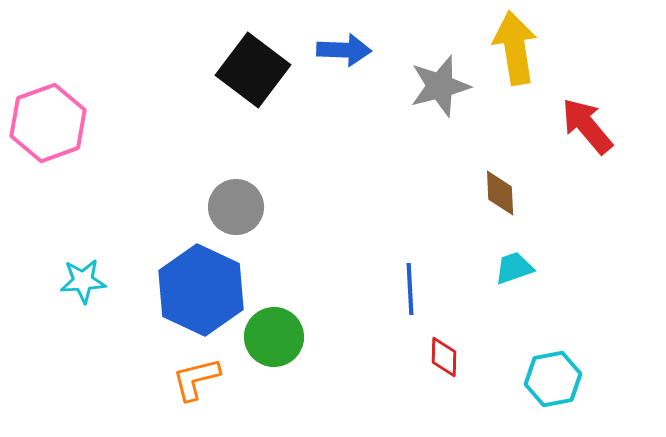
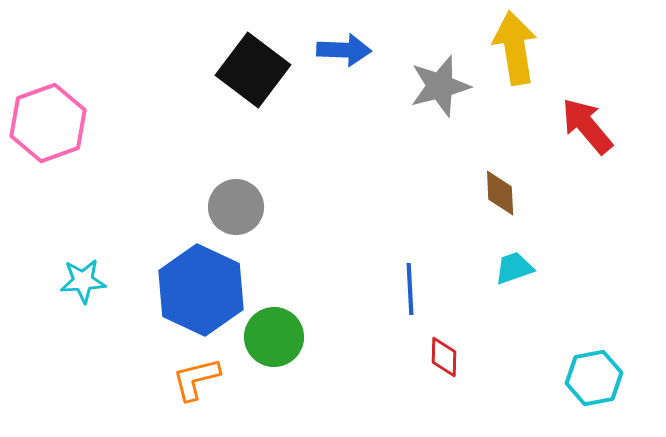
cyan hexagon: moved 41 px right, 1 px up
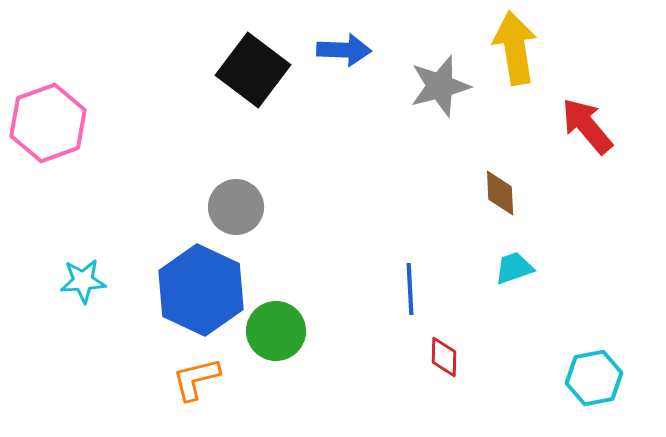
green circle: moved 2 px right, 6 px up
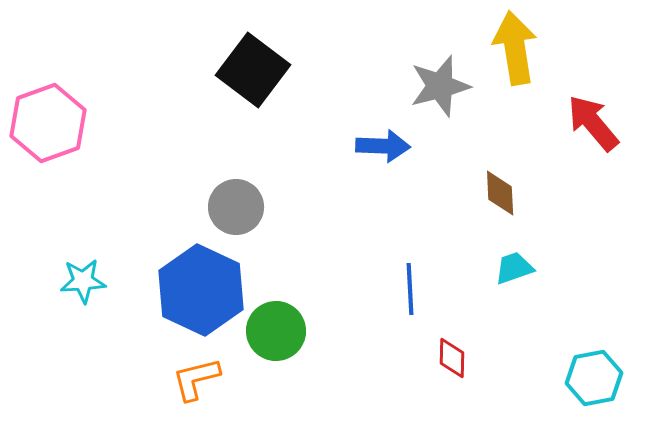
blue arrow: moved 39 px right, 96 px down
red arrow: moved 6 px right, 3 px up
red diamond: moved 8 px right, 1 px down
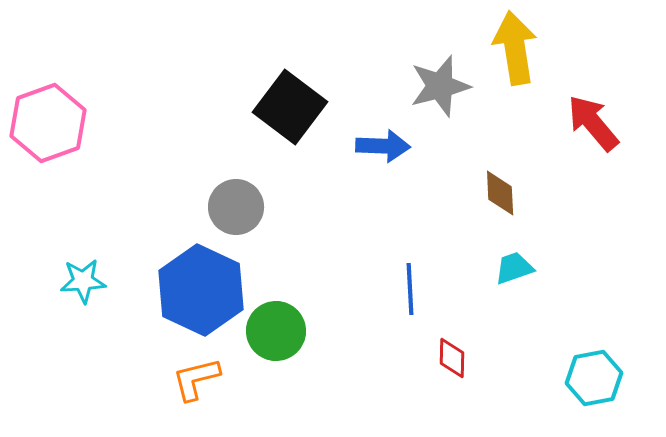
black square: moved 37 px right, 37 px down
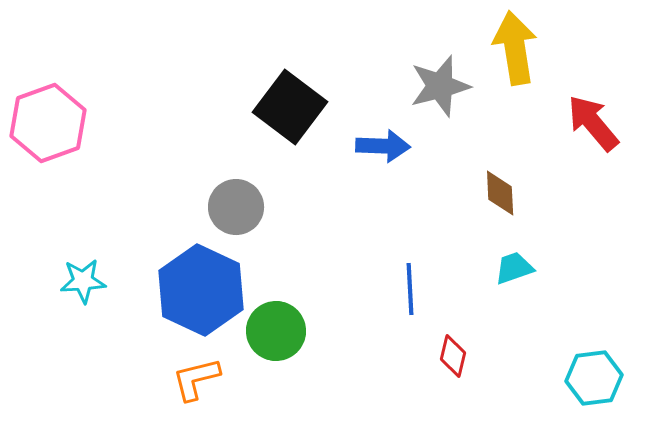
red diamond: moved 1 px right, 2 px up; rotated 12 degrees clockwise
cyan hexagon: rotated 4 degrees clockwise
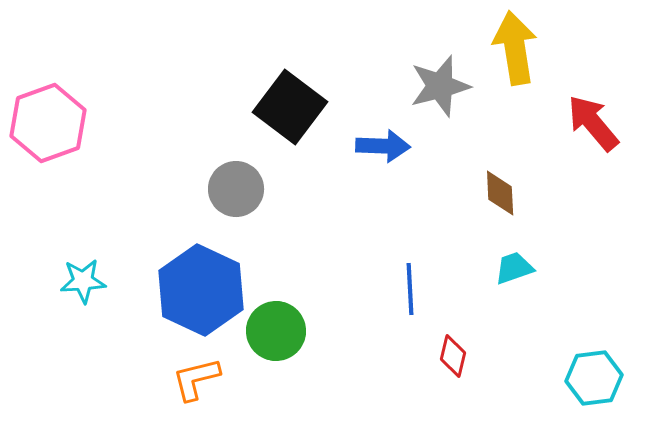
gray circle: moved 18 px up
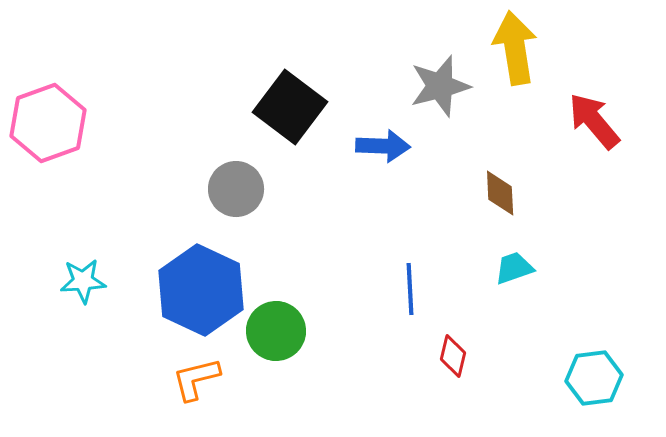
red arrow: moved 1 px right, 2 px up
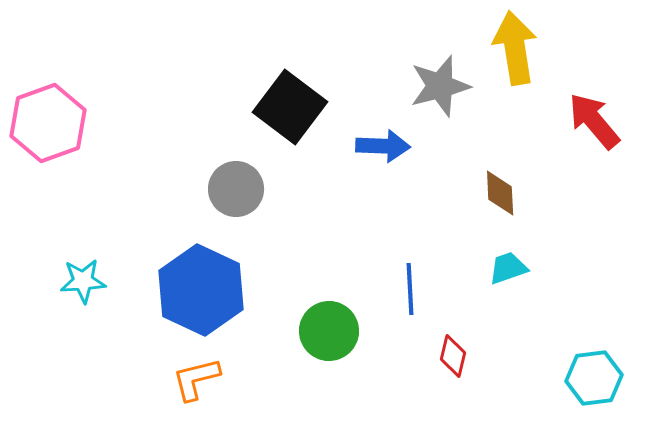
cyan trapezoid: moved 6 px left
green circle: moved 53 px right
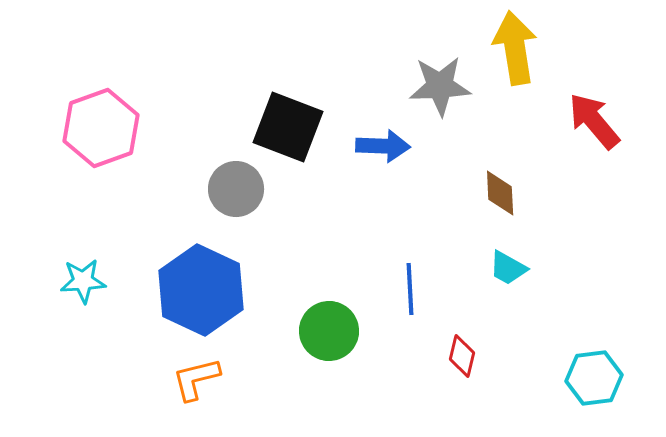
gray star: rotated 12 degrees clockwise
black square: moved 2 px left, 20 px down; rotated 16 degrees counterclockwise
pink hexagon: moved 53 px right, 5 px down
cyan trapezoid: rotated 132 degrees counterclockwise
red diamond: moved 9 px right
